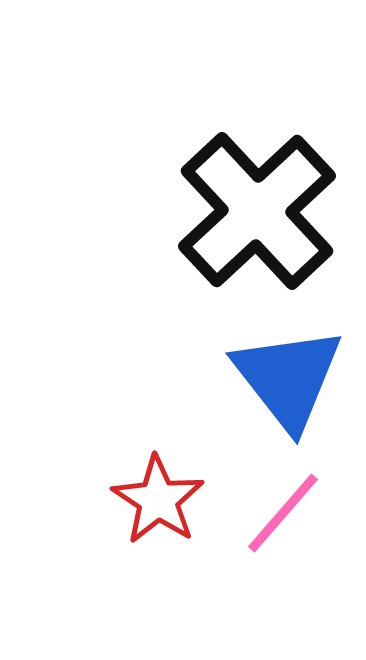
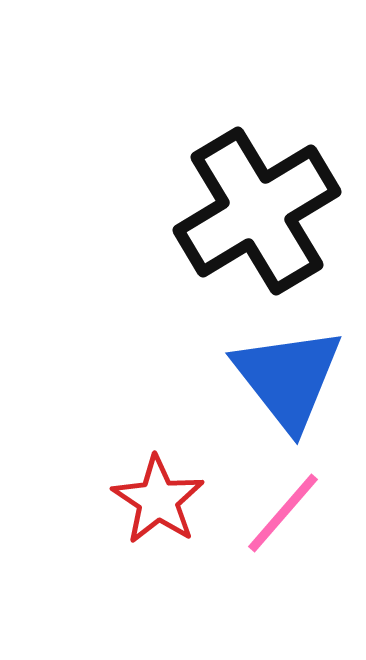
black cross: rotated 12 degrees clockwise
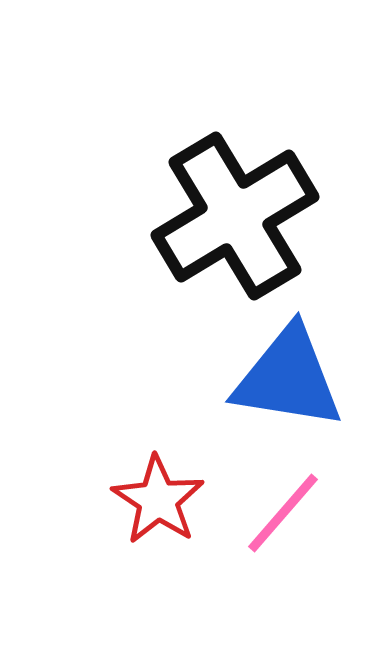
black cross: moved 22 px left, 5 px down
blue triangle: rotated 43 degrees counterclockwise
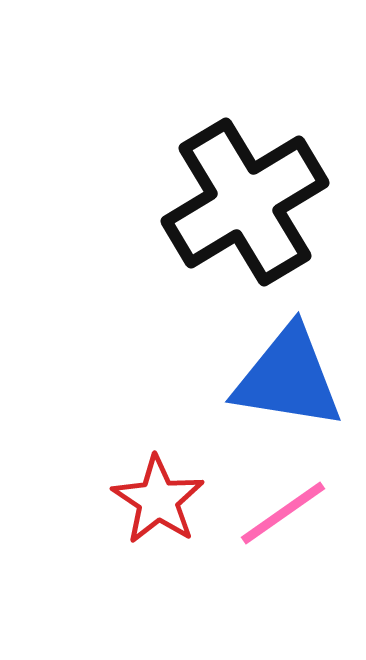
black cross: moved 10 px right, 14 px up
pink line: rotated 14 degrees clockwise
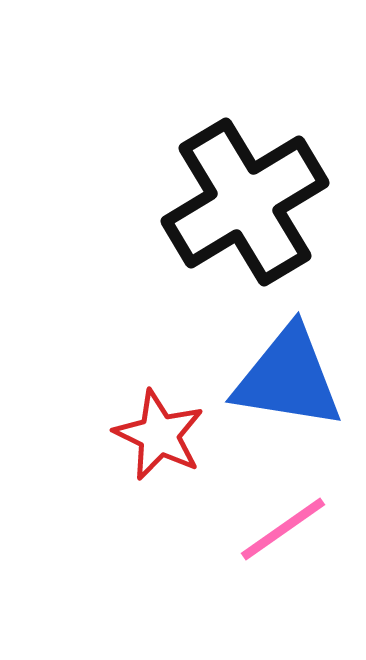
red star: moved 1 px right, 65 px up; rotated 8 degrees counterclockwise
pink line: moved 16 px down
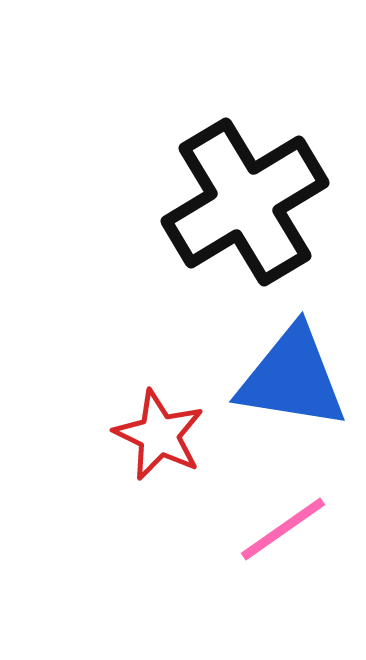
blue triangle: moved 4 px right
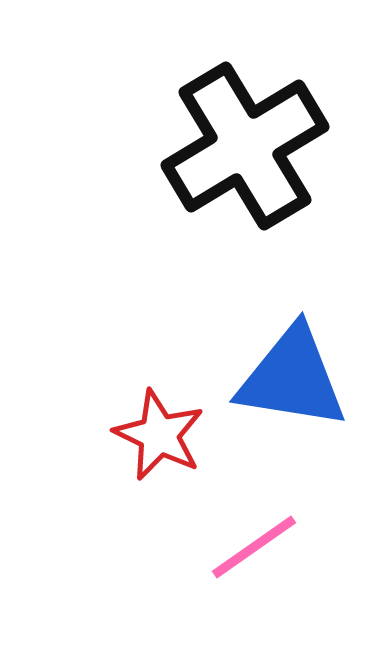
black cross: moved 56 px up
pink line: moved 29 px left, 18 px down
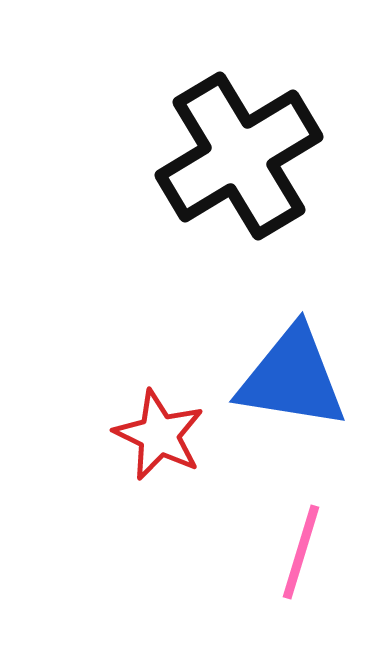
black cross: moved 6 px left, 10 px down
pink line: moved 47 px right, 5 px down; rotated 38 degrees counterclockwise
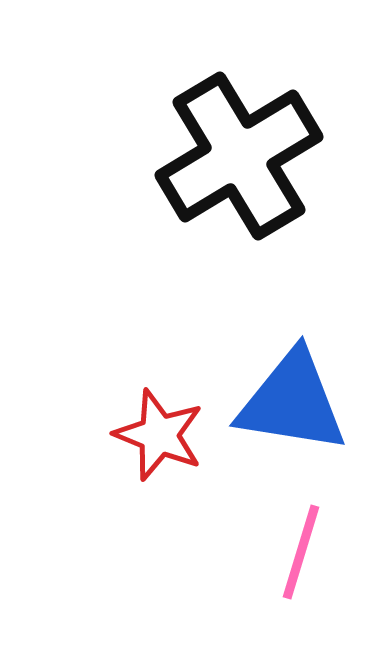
blue triangle: moved 24 px down
red star: rotated 4 degrees counterclockwise
